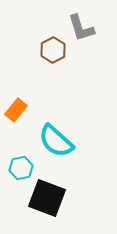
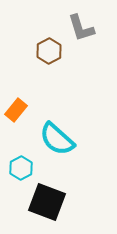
brown hexagon: moved 4 px left, 1 px down
cyan semicircle: moved 1 px right, 2 px up
cyan hexagon: rotated 15 degrees counterclockwise
black square: moved 4 px down
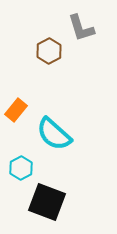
cyan semicircle: moved 3 px left, 5 px up
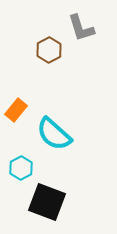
brown hexagon: moved 1 px up
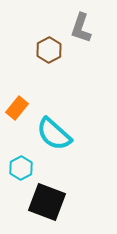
gray L-shape: rotated 36 degrees clockwise
orange rectangle: moved 1 px right, 2 px up
